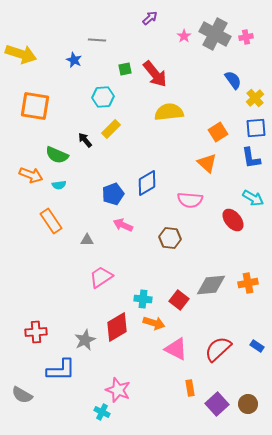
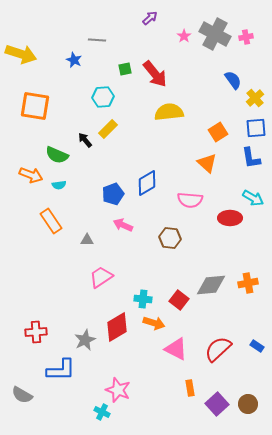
yellow rectangle at (111, 129): moved 3 px left
red ellipse at (233, 220): moved 3 px left, 2 px up; rotated 50 degrees counterclockwise
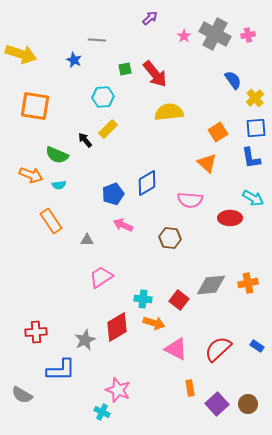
pink cross at (246, 37): moved 2 px right, 2 px up
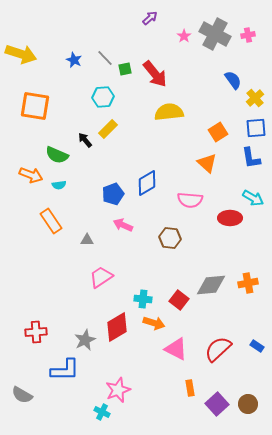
gray line at (97, 40): moved 8 px right, 18 px down; rotated 42 degrees clockwise
blue L-shape at (61, 370): moved 4 px right
pink star at (118, 390): rotated 30 degrees clockwise
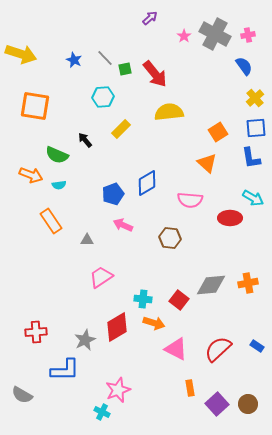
blue semicircle at (233, 80): moved 11 px right, 14 px up
yellow rectangle at (108, 129): moved 13 px right
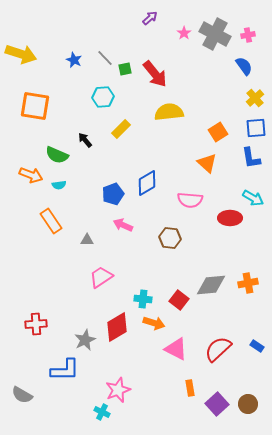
pink star at (184, 36): moved 3 px up
red cross at (36, 332): moved 8 px up
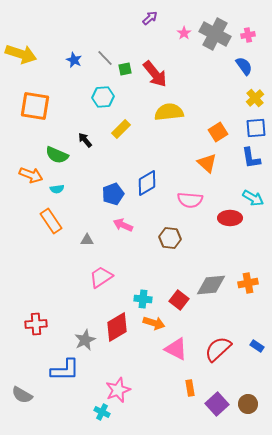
cyan semicircle at (59, 185): moved 2 px left, 4 px down
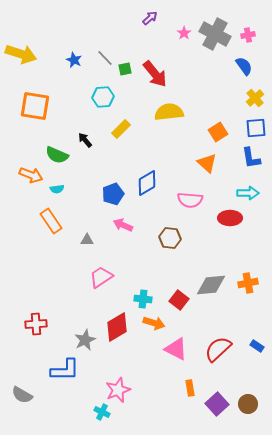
cyan arrow at (253, 198): moved 5 px left, 5 px up; rotated 30 degrees counterclockwise
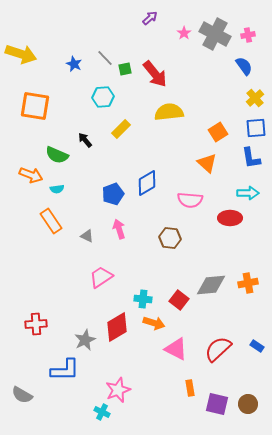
blue star at (74, 60): moved 4 px down
pink arrow at (123, 225): moved 4 px left, 4 px down; rotated 48 degrees clockwise
gray triangle at (87, 240): moved 4 px up; rotated 24 degrees clockwise
purple square at (217, 404): rotated 35 degrees counterclockwise
